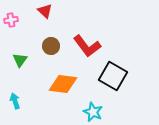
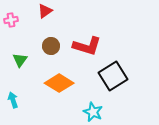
red triangle: rotated 42 degrees clockwise
red L-shape: rotated 36 degrees counterclockwise
black square: rotated 28 degrees clockwise
orange diamond: moved 4 px left, 1 px up; rotated 24 degrees clockwise
cyan arrow: moved 2 px left, 1 px up
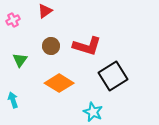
pink cross: moved 2 px right; rotated 16 degrees counterclockwise
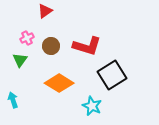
pink cross: moved 14 px right, 18 px down
black square: moved 1 px left, 1 px up
cyan star: moved 1 px left, 6 px up
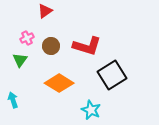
cyan star: moved 1 px left, 4 px down
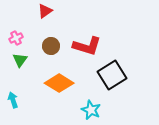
pink cross: moved 11 px left
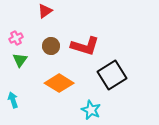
red L-shape: moved 2 px left
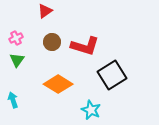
brown circle: moved 1 px right, 4 px up
green triangle: moved 3 px left
orange diamond: moved 1 px left, 1 px down
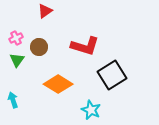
brown circle: moved 13 px left, 5 px down
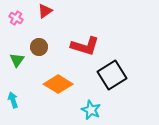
pink cross: moved 20 px up; rotated 32 degrees counterclockwise
